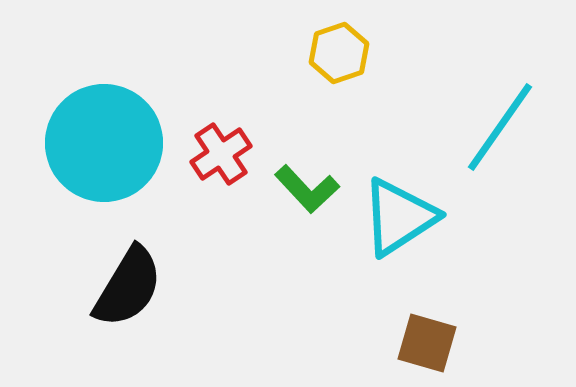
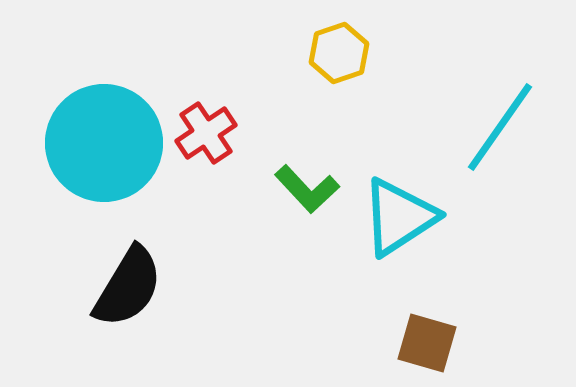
red cross: moved 15 px left, 21 px up
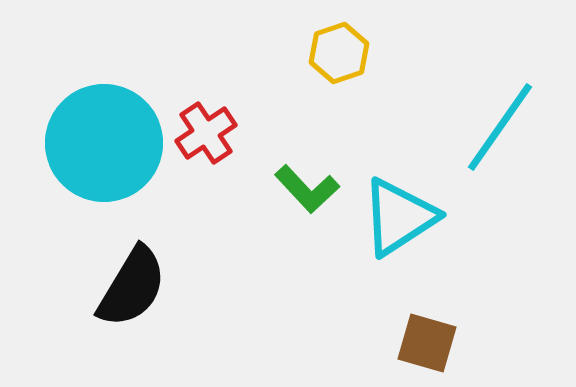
black semicircle: moved 4 px right
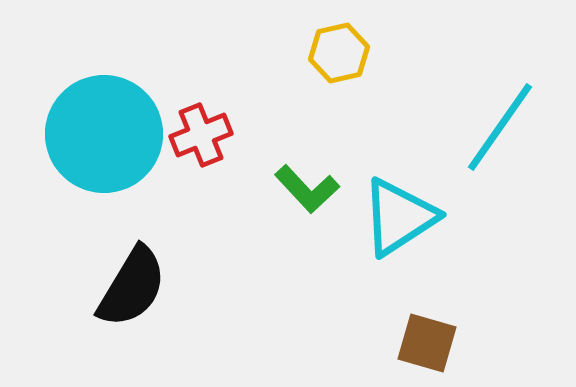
yellow hexagon: rotated 6 degrees clockwise
red cross: moved 5 px left, 2 px down; rotated 12 degrees clockwise
cyan circle: moved 9 px up
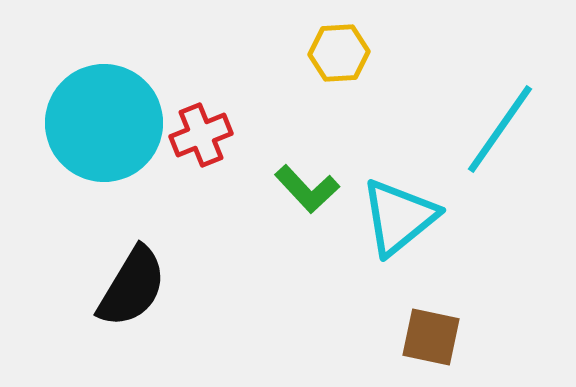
yellow hexagon: rotated 10 degrees clockwise
cyan line: moved 2 px down
cyan circle: moved 11 px up
cyan triangle: rotated 6 degrees counterclockwise
brown square: moved 4 px right, 6 px up; rotated 4 degrees counterclockwise
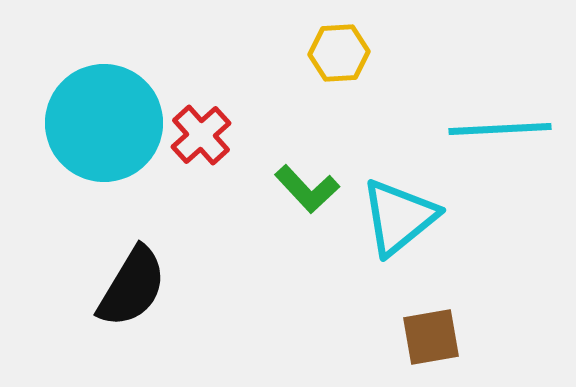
cyan line: rotated 52 degrees clockwise
red cross: rotated 20 degrees counterclockwise
brown square: rotated 22 degrees counterclockwise
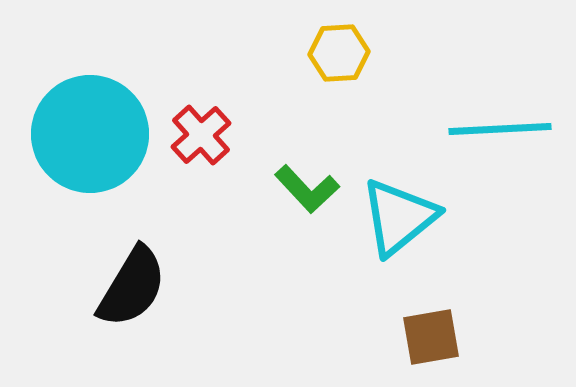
cyan circle: moved 14 px left, 11 px down
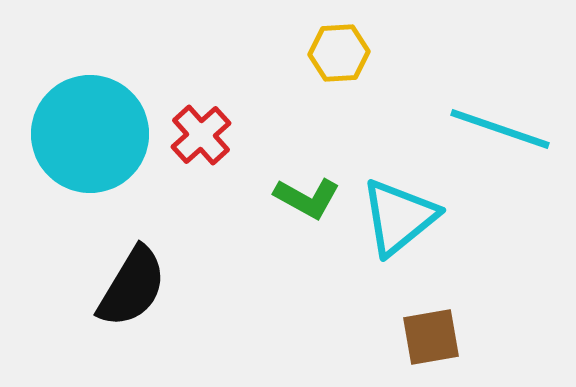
cyan line: rotated 22 degrees clockwise
green L-shape: moved 9 px down; rotated 18 degrees counterclockwise
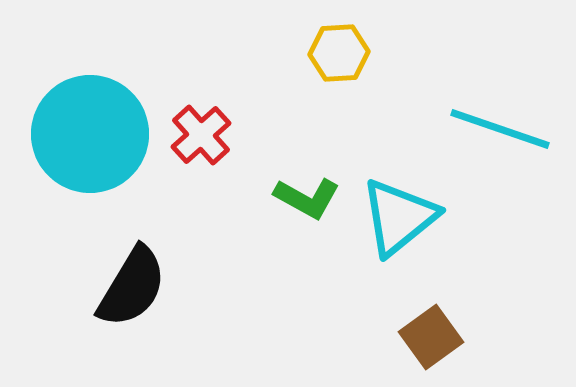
brown square: rotated 26 degrees counterclockwise
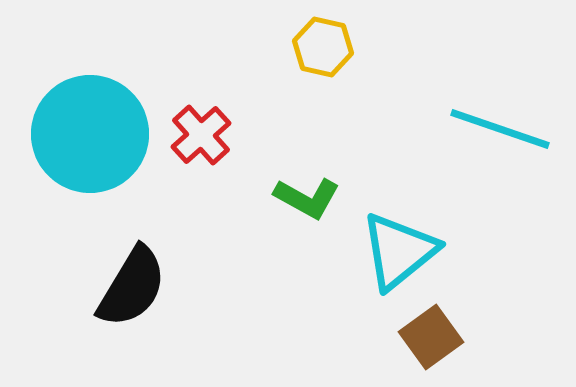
yellow hexagon: moved 16 px left, 6 px up; rotated 16 degrees clockwise
cyan triangle: moved 34 px down
